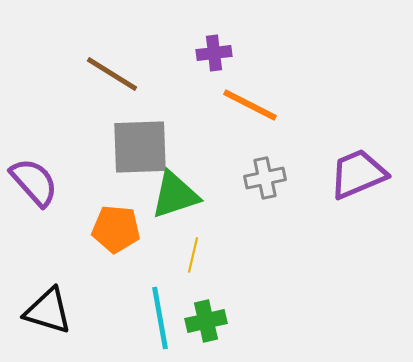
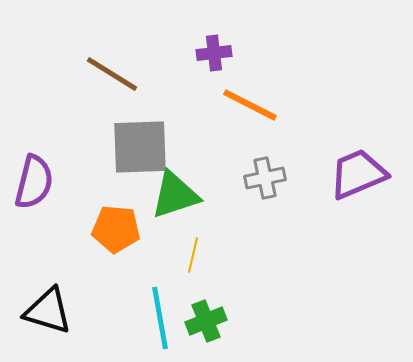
purple semicircle: rotated 56 degrees clockwise
green cross: rotated 9 degrees counterclockwise
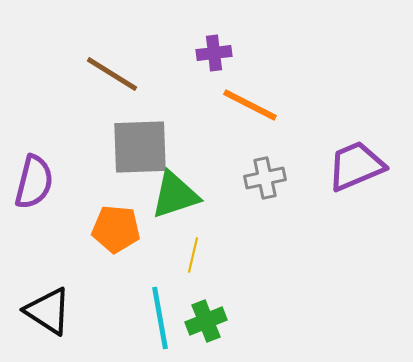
purple trapezoid: moved 2 px left, 8 px up
black triangle: rotated 16 degrees clockwise
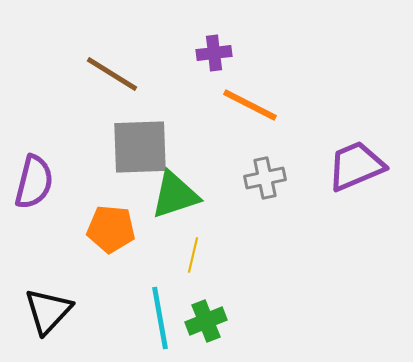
orange pentagon: moved 5 px left
black triangle: rotated 40 degrees clockwise
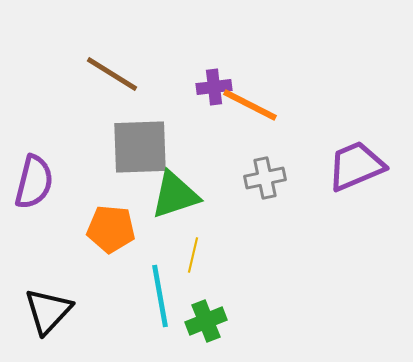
purple cross: moved 34 px down
cyan line: moved 22 px up
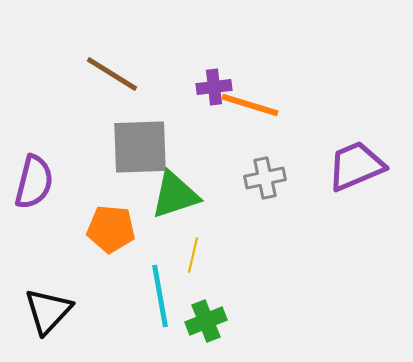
orange line: rotated 10 degrees counterclockwise
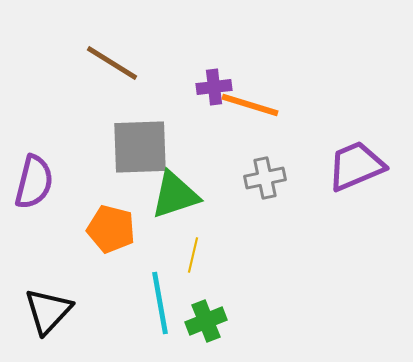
brown line: moved 11 px up
orange pentagon: rotated 9 degrees clockwise
cyan line: moved 7 px down
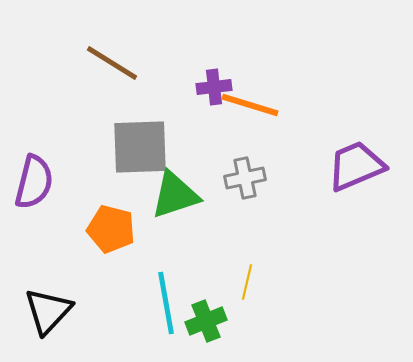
gray cross: moved 20 px left
yellow line: moved 54 px right, 27 px down
cyan line: moved 6 px right
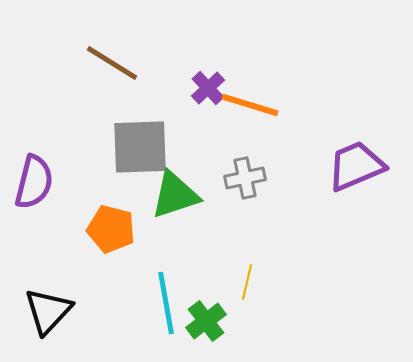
purple cross: moved 6 px left, 1 px down; rotated 36 degrees counterclockwise
green cross: rotated 15 degrees counterclockwise
